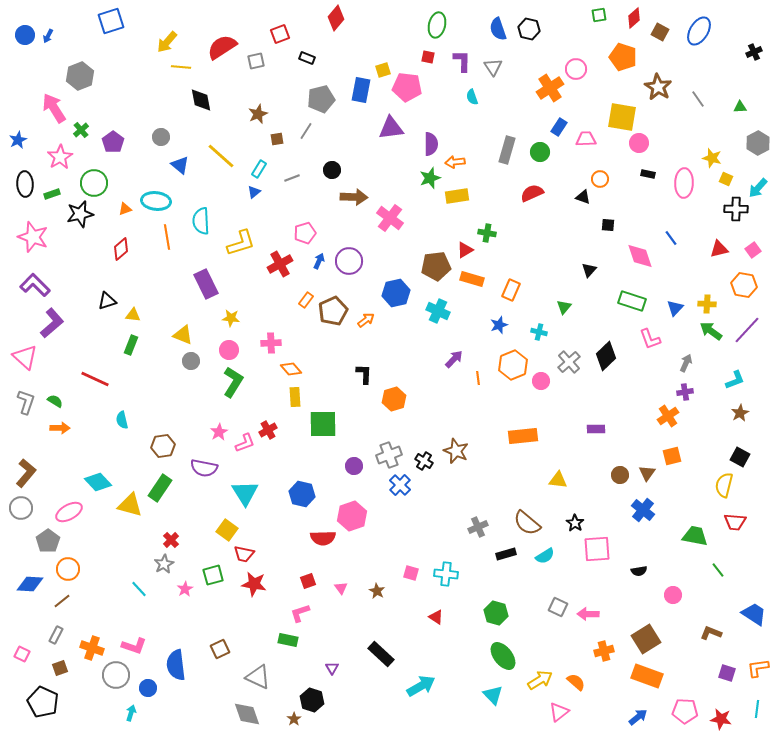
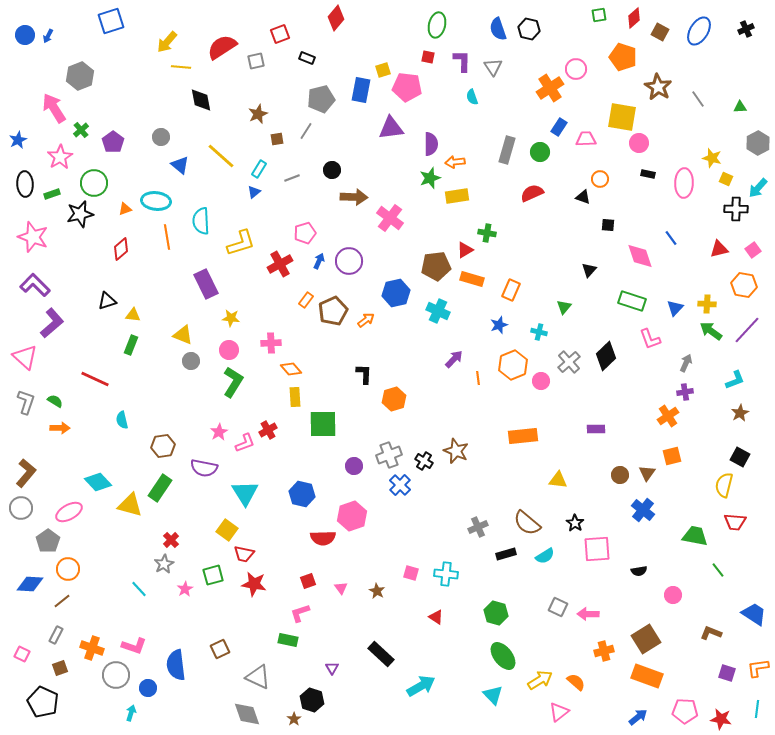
black cross at (754, 52): moved 8 px left, 23 px up
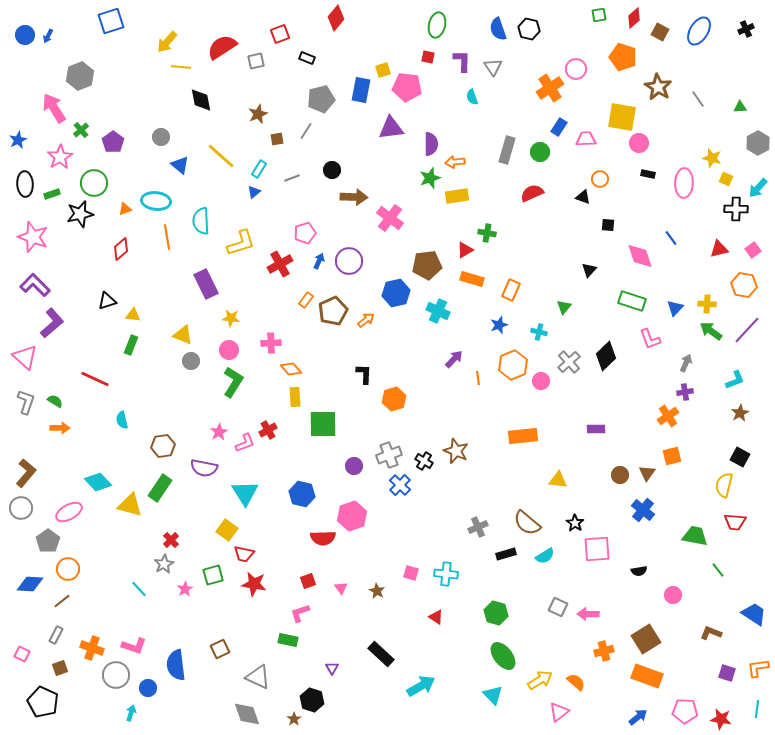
brown pentagon at (436, 266): moved 9 px left, 1 px up
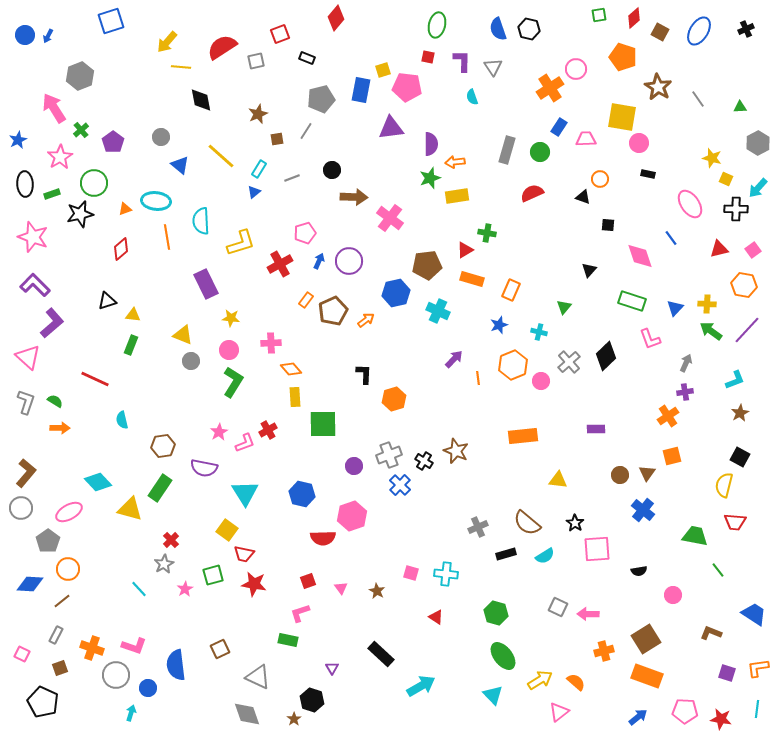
pink ellipse at (684, 183): moved 6 px right, 21 px down; rotated 36 degrees counterclockwise
pink triangle at (25, 357): moved 3 px right
yellow triangle at (130, 505): moved 4 px down
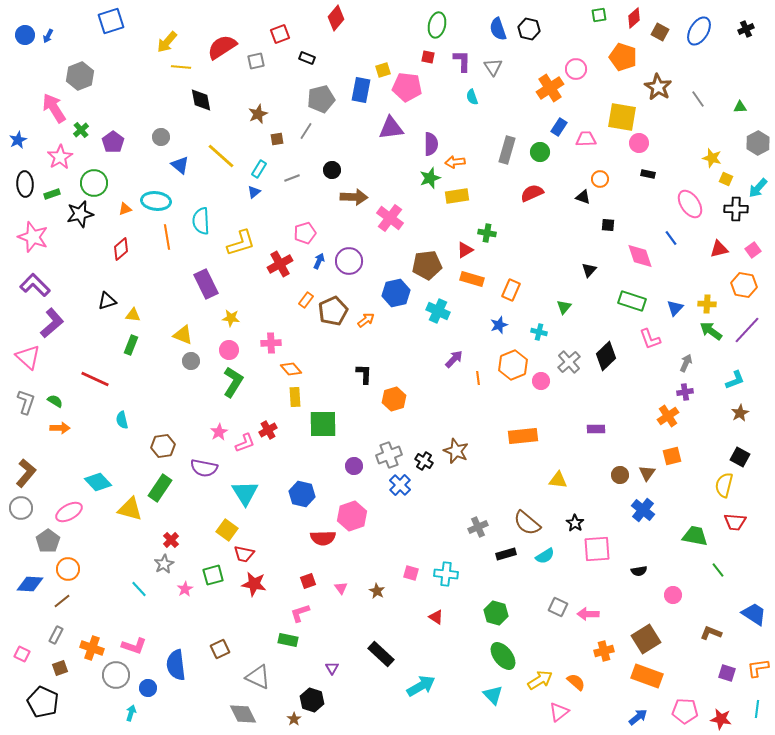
gray diamond at (247, 714): moved 4 px left; rotated 8 degrees counterclockwise
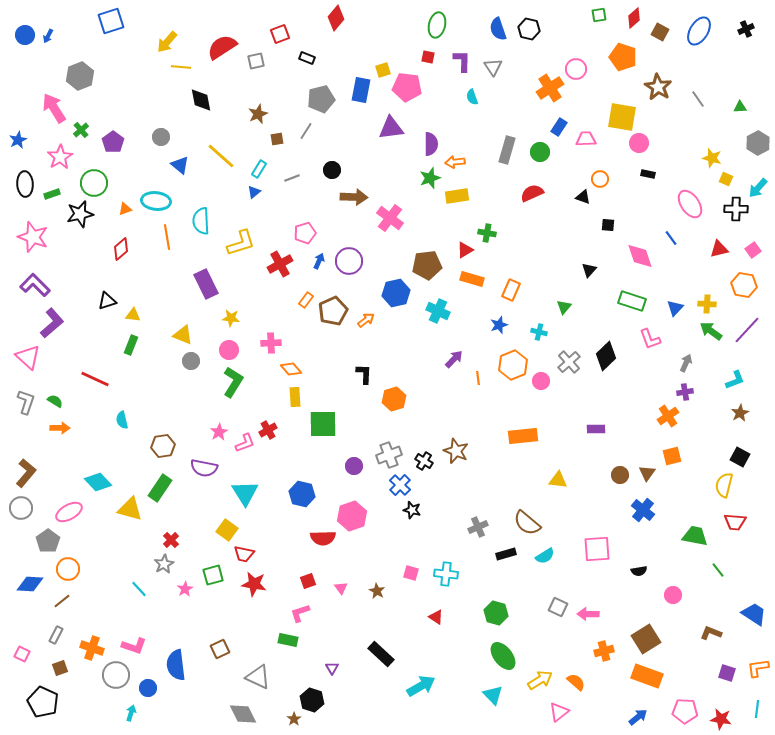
black star at (575, 523): moved 163 px left, 13 px up; rotated 18 degrees counterclockwise
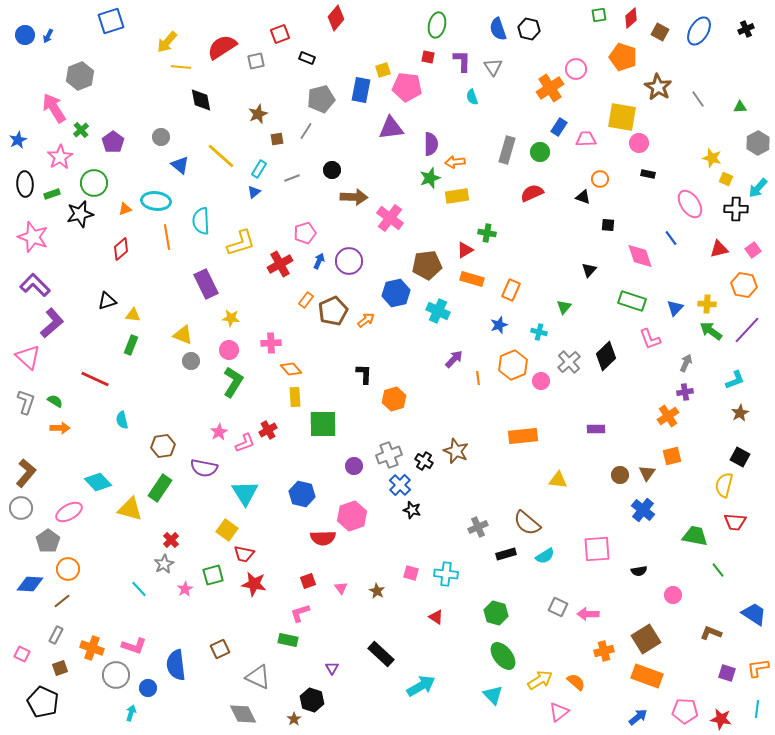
red diamond at (634, 18): moved 3 px left
